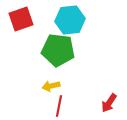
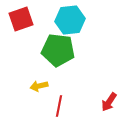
yellow arrow: moved 12 px left
red arrow: moved 1 px up
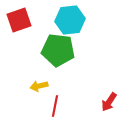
red square: moved 2 px left, 1 px down
red line: moved 4 px left
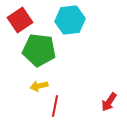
red square: moved 1 px right; rotated 15 degrees counterclockwise
green pentagon: moved 19 px left
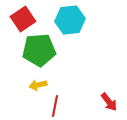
red square: moved 3 px right, 1 px up
green pentagon: rotated 12 degrees counterclockwise
yellow arrow: moved 1 px left, 1 px up
red arrow: rotated 72 degrees counterclockwise
